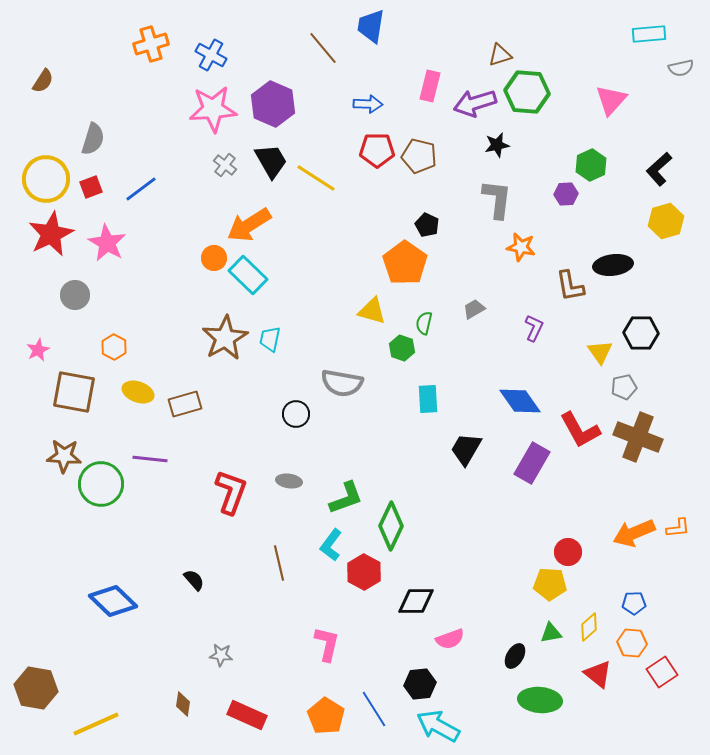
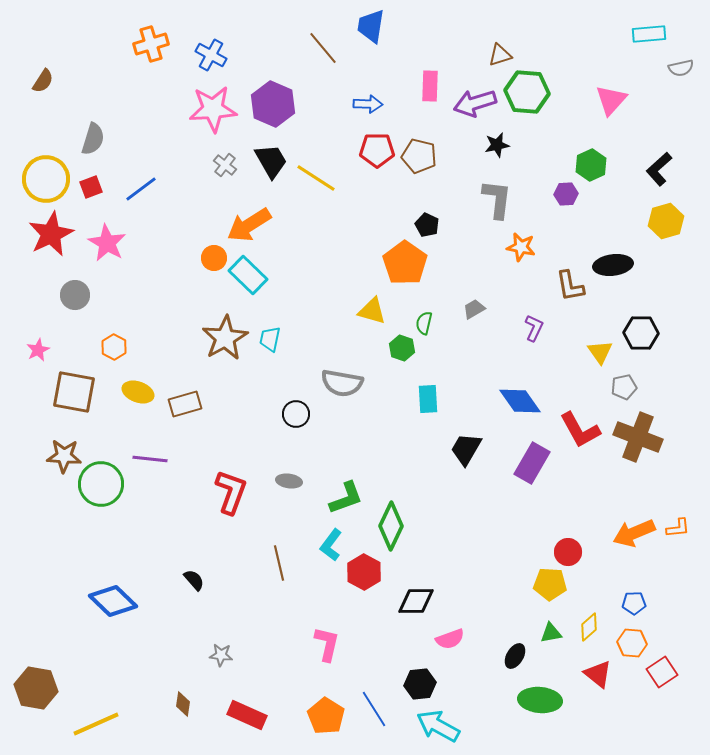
pink rectangle at (430, 86): rotated 12 degrees counterclockwise
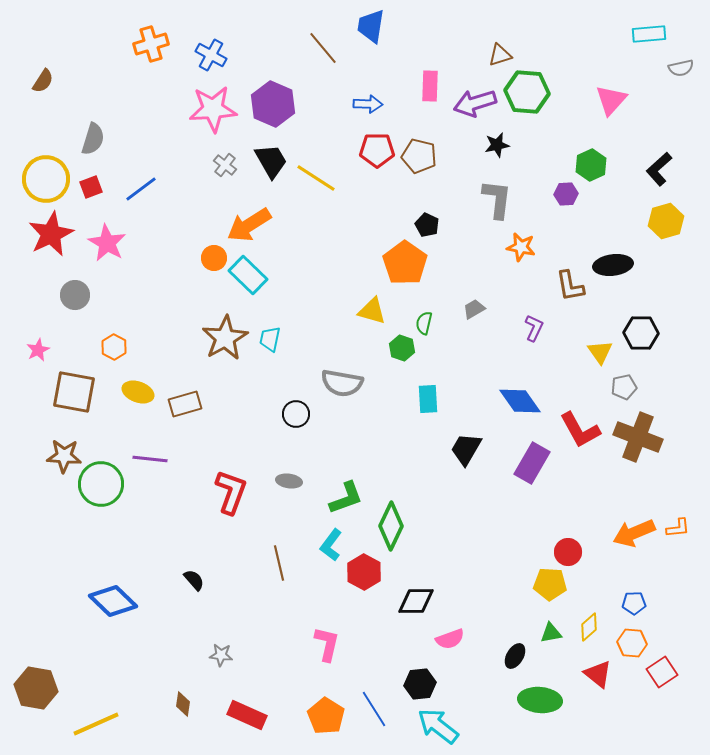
cyan arrow at (438, 726): rotated 9 degrees clockwise
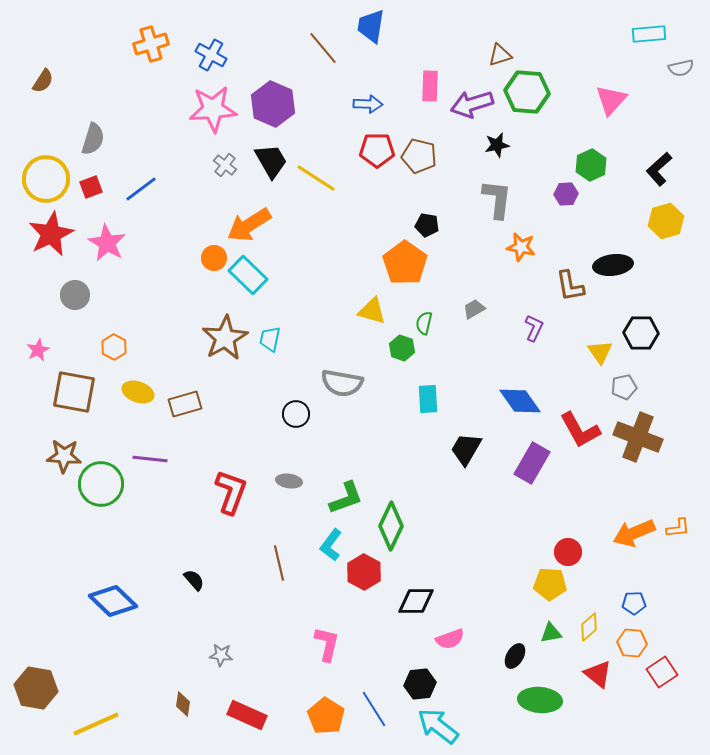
purple arrow at (475, 103): moved 3 px left, 1 px down
black pentagon at (427, 225): rotated 15 degrees counterclockwise
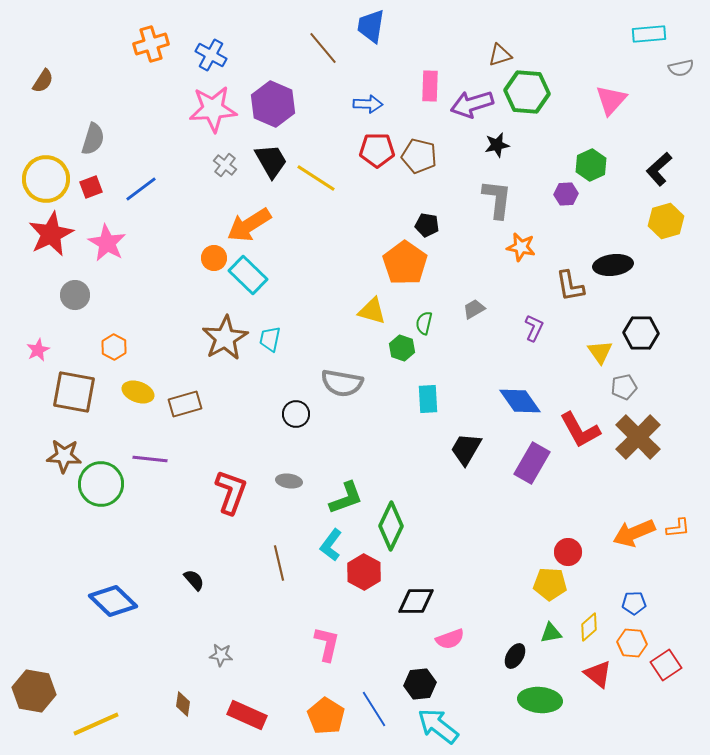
brown cross at (638, 437): rotated 24 degrees clockwise
red square at (662, 672): moved 4 px right, 7 px up
brown hexagon at (36, 688): moved 2 px left, 3 px down
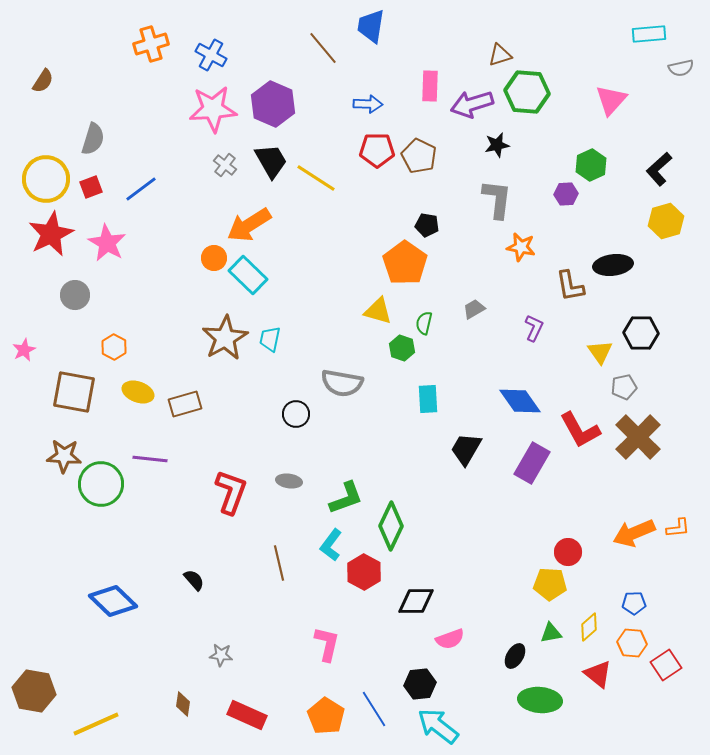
brown pentagon at (419, 156): rotated 12 degrees clockwise
yellow triangle at (372, 311): moved 6 px right
pink star at (38, 350): moved 14 px left
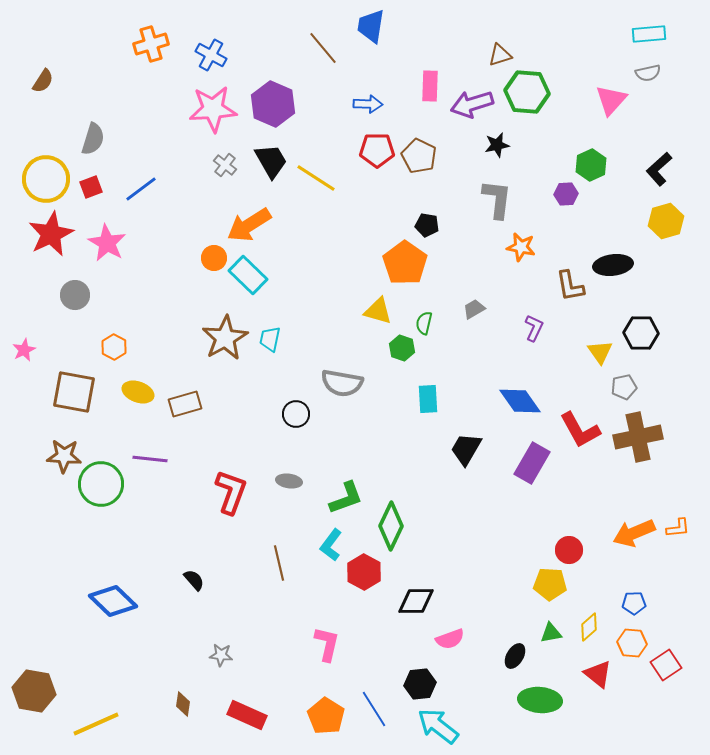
gray semicircle at (681, 68): moved 33 px left, 5 px down
brown cross at (638, 437): rotated 33 degrees clockwise
red circle at (568, 552): moved 1 px right, 2 px up
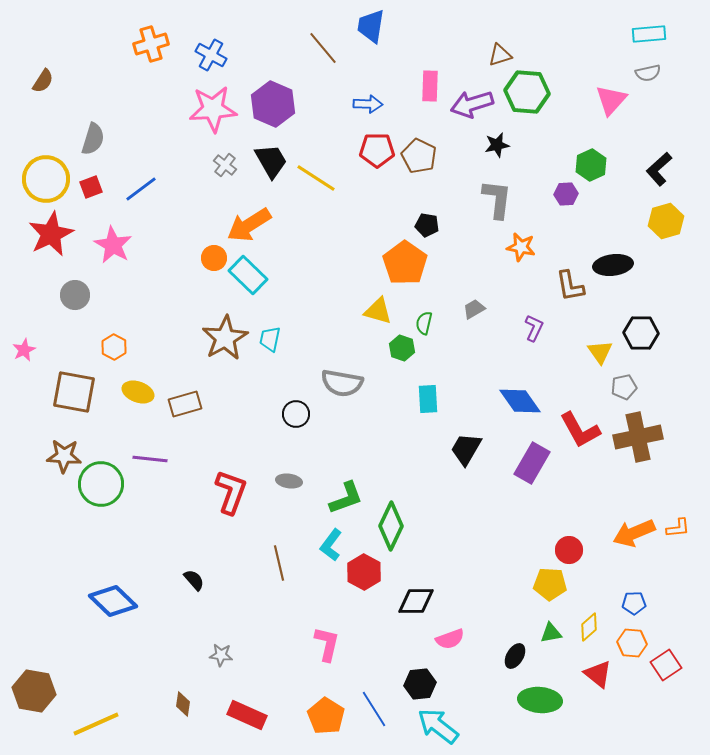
pink star at (107, 243): moved 6 px right, 2 px down
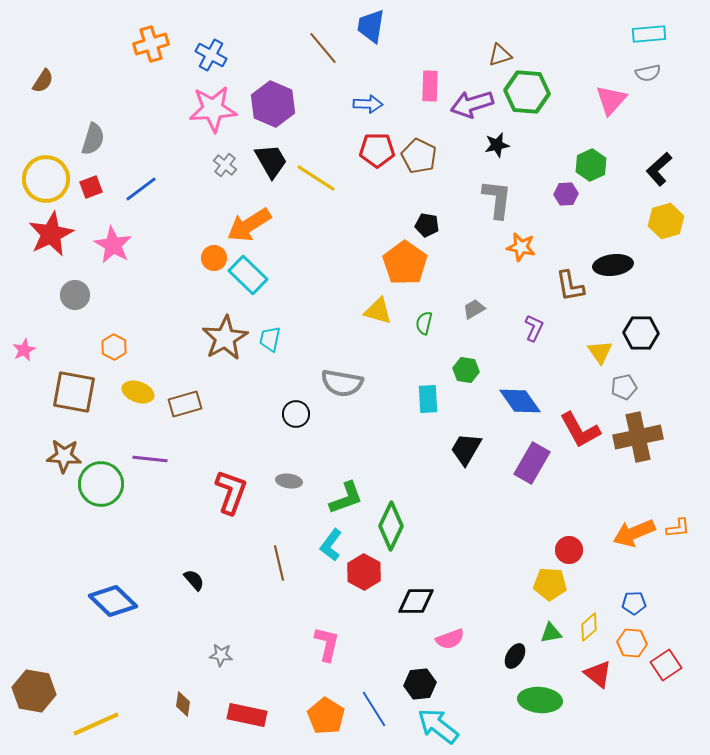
green hexagon at (402, 348): moved 64 px right, 22 px down; rotated 10 degrees counterclockwise
red rectangle at (247, 715): rotated 12 degrees counterclockwise
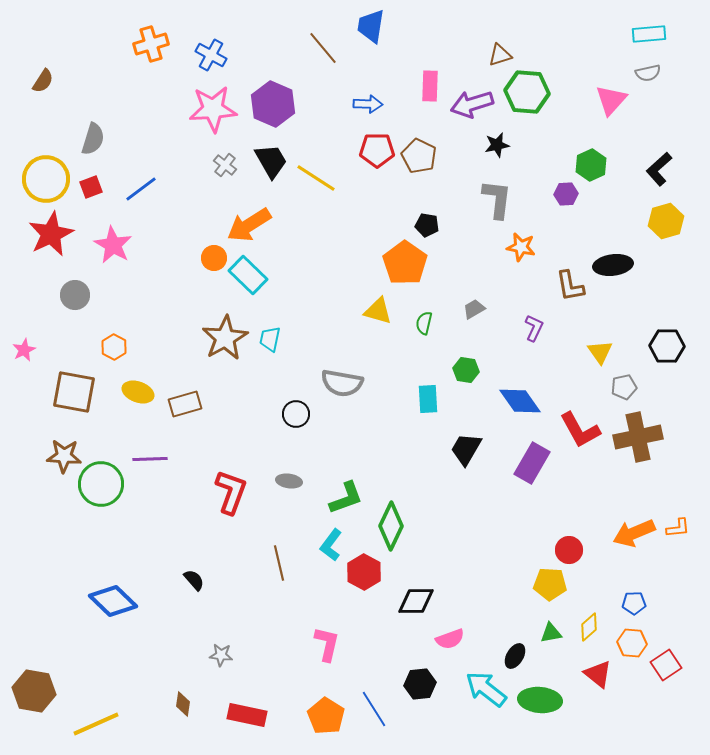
black hexagon at (641, 333): moved 26 px right, 13 px down
purple line at (150, 459): rotated 8 degrees counterclockwise
cyan arrow at (438, 726): moved 48 px right, 37 px up
